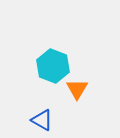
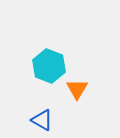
cyan hexagon: moved 4 px left
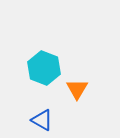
cyan hexagon: moved 5 px left, 2 px down
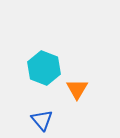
blue triangle: rotated 20 degrees clockwise
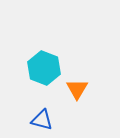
blue triangle: rotated 35 degrees counterclockwise
